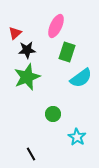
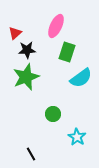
green star: moved 1 px left
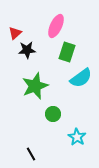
green star: moved 9 px right, 9 px down
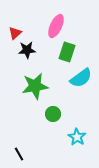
green star: rotated 12 degrees clockwise
black line: moved 12 px left
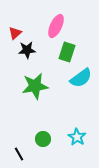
green circle: moved 10 px left, 25 px down
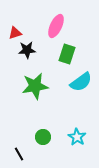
red triangle: rotated 24 degrees clockwise
green rectangle: moved 2 px down
cyan semicircle: moved 4 px down
green circle: moved 2 px up
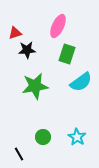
pink ellipse: moved 2 px right
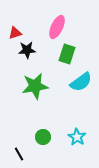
pink ellipse: moved 1 px left, 1 px down
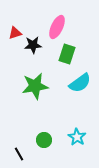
black star: moved 6 px right, 5 px up
cyan semicircle: moved 1 px left, 1 px down
green circle: moved 1 px right, 3 px down
